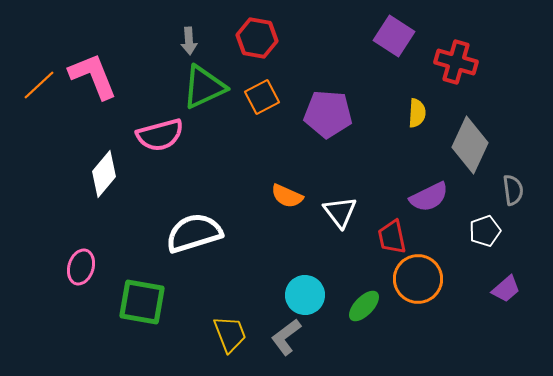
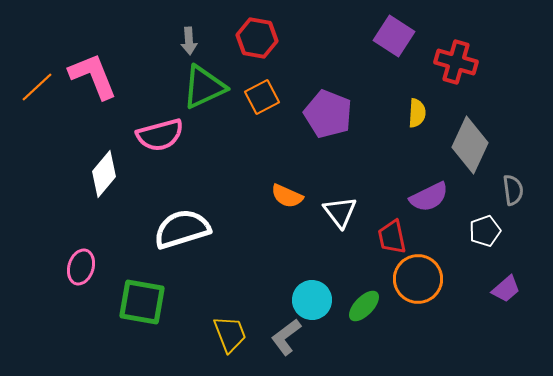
orange line: moved 2 px left, 2 px down
purple pentagon: rotated 18 degrees clockwise
white semicircle: moved 12 px left, 4 px up
cyan circle: moved 7 px right, 5 px down
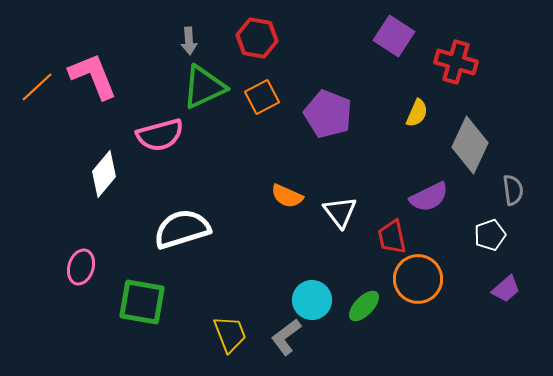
yellow semicircle: rotated 20 degrees clockwise
white pentagon: moved 5 px right, 4 px down
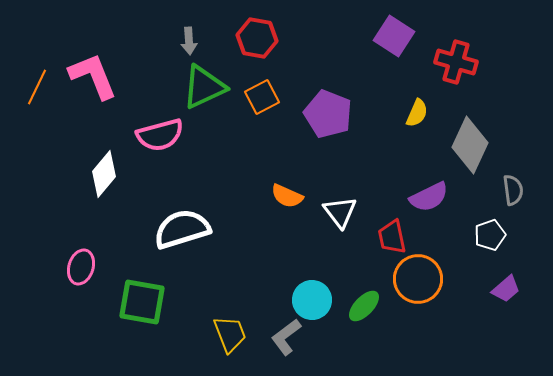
orange line: rotated 21 degrees counterclockwise
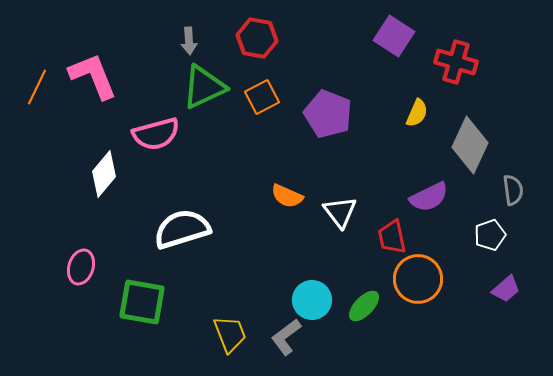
pink semicircle: moved 4 px left, 1 px up
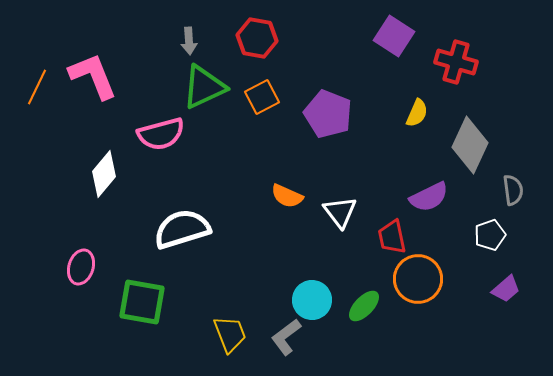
pink semicircle: moved 5 px right
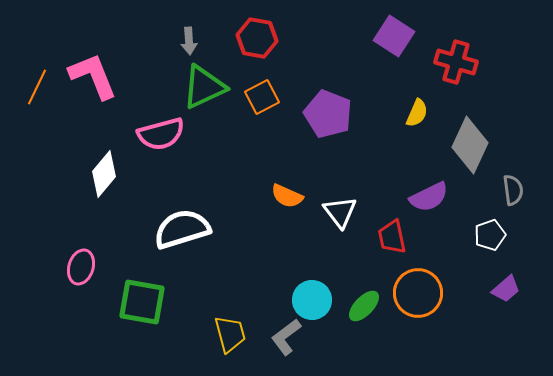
orange circle: moved 14 px down
yellow trapezoid: rotated 6 degrees clockwise
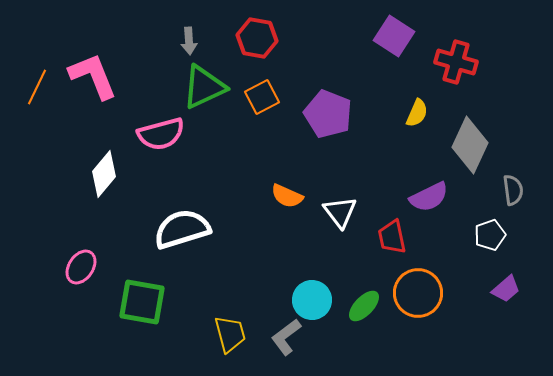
pink ellipse: rotated 16 degrees clockwise
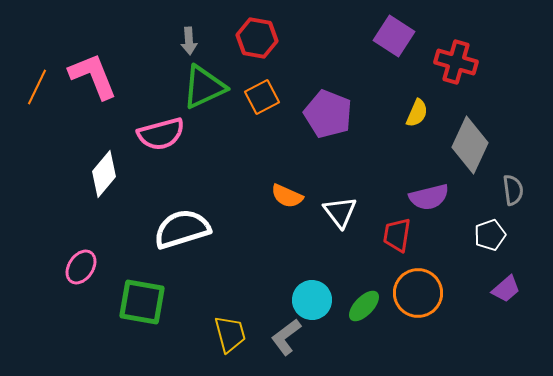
purple semicircle: rotated 12 degrees clockwise
red trapezoid: moved 5 px right, 2 px up; rotated 21 degrees clockwise
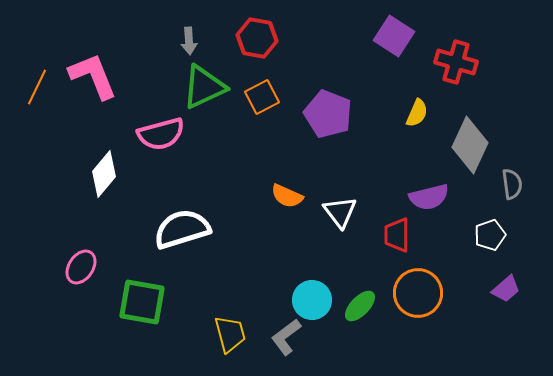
gray semicircle: moved 1 px left, 6 px up
red trapezoid: rotated 9 degrees counterclockwise
green ellipse: moved 4 px left
